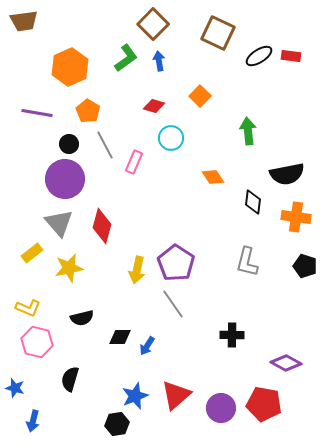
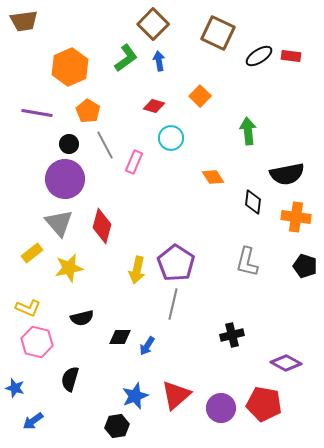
gray line at (173, 304): rotated 48 degrees clockwise
black cross at (232, 335): rotated 15 degrees counterclockwise
blue arrow at (33, 421): rotated 40 degrees clockwise
black hexagon at (117, 424): moved 2 px down
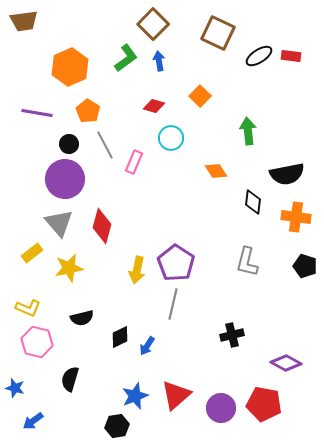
orange diamond at (213, 177): moved 3 px right, 6 px up
black diamond at (120, 337): rotated 25 degrees counterclockwise
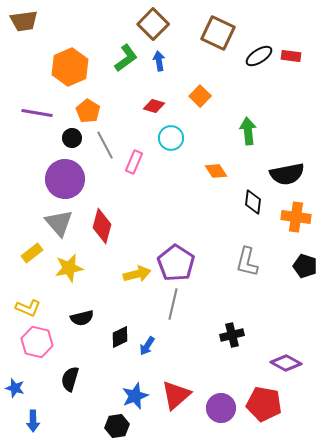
black circle at (69, 144): moved 3 px right, 6 px up
yellow arrow at (137, 270): moved 4 px down; rotated 116 degrees counterclockwise
blue arrow at (33, 421): rotated 55 degrees counterclockwise
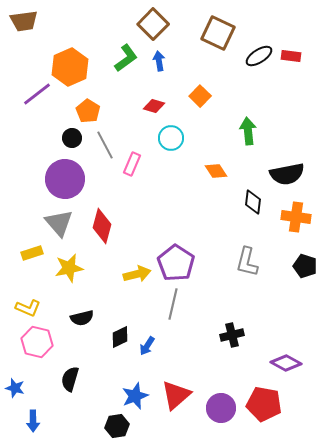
purple line at (37, 113): moved 19 px up; rotated 48 degrees counterclockwise
pink rectangle at (134, 162): moved 2 px left, 2 px down
yellow rectangle at (32, 253): rotated 20 degrees clockwise
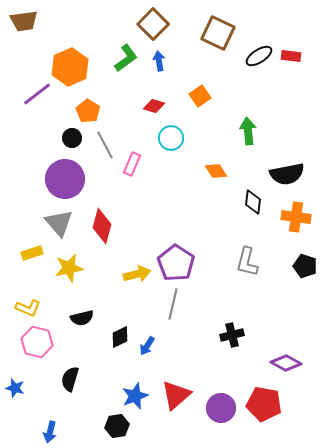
orange square at (200, 96): rotated 10 degrees clockwise
blue arrow at (33, 421): moved 17 px right, 11 px down; rotated 15 degrees clockwise
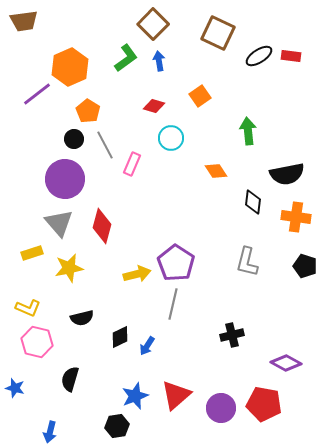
black circle at (72, 138): moved 2 px right, 1 px down
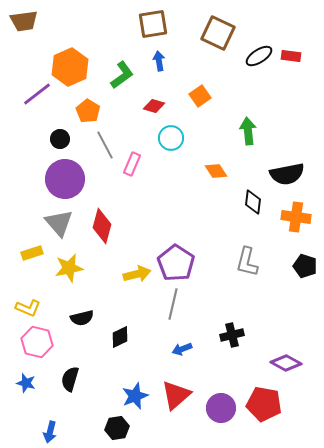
brown square at (153, 24): rotated 36 degrees clockwise
green L-shape at (126, 58): moved 4 px left, 17 px down
black circle at (74, 139): moved 14 px left
blue arrow at (147, 346): moved 35 px right, 3 px down; rotated 36 degrees clockwise
blue star at (15, 388): moved 11 px right, 5 px up
black hexagon at (117, 426): moved 2 px down
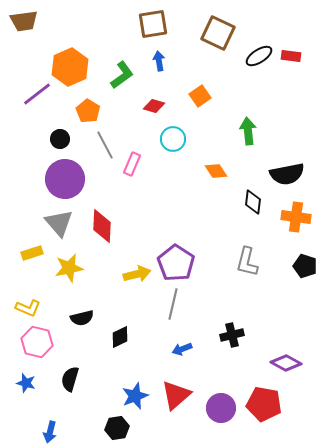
cyan circle at (171, 138): moved 2 px right, 1 px down
red diamond at (102, 226): rotated 12 degrees counterclockwise
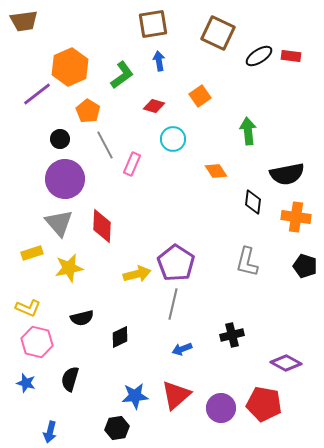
blue star at (135, 396): rotated 16 degrees clockwise
